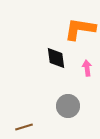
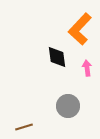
orange L-shape: rotated 56 degrees counterclockwise
black diamond: moved 1 px right, 1 px up
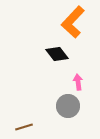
orange L-shape: moved 7 px left, 7 px up
black diamond: moved 3 px up; rotated 30 degrees counterclockwise
pink arrow: moved 9 px left, 14 px down
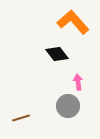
orange L-shape: rotated 96 degrees clockwise
brown line: moved 3 px left, 9 px up
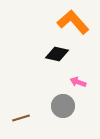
black diamond: rotated 40 degrees counterclockwise
pink arrow: rotated 63 degrees counterclockwise
gray circle: moved 5 px left
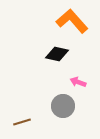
orange L-shape: moved 1 px left, 1 px up
brown line: moved 1 px right, 4 px down
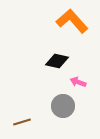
black diamond: moved 7 px down
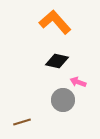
orange L-shape: moved 17 px left, 1 px down
gray circle: moved 6 px up
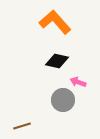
brown line: moved 4 px down
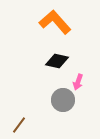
pink arrow: rotated 91 degrees counterclockwise
brown line: moved 3 px left, 1 px up; rotated 36 degrees counterclockwise
